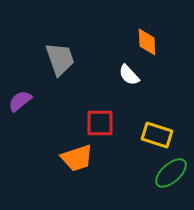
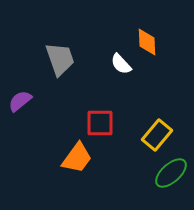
white semicircle: moved 8 px left, 11 px up
yellow rectangle: rotated 68 degrees counterclockwise
orange trapezoid: rotated 36 degrees counterclockwise
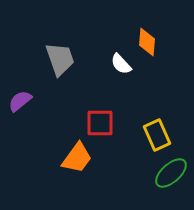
orange diamond: rotated 8 degrees clockwise
yellow rectangle: rotated 64 degrees counterclockwise
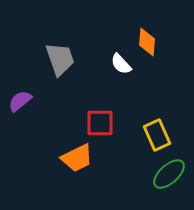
orange trapezoid: rotated 28 degrees clockwise
green ellipse: moved 2 px left, 1 px down
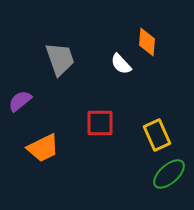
orange trapezoid: moved 34 px left, 10 px up
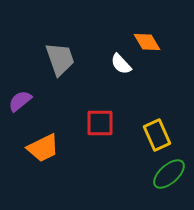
orange diamond: rotated 36 degrees counterclockwise
